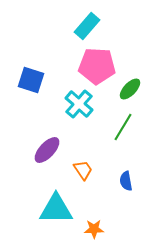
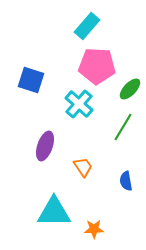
purple ellipse: moved 2 px left, 4 px up; rotated 24 degrees counterclockwise
orange trapezoid: moved 3 px up
cyan triangle: moved 2 px left, 3 px down
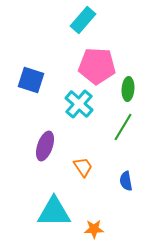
cyan rectangle: moved 4 px left, 6 px up
green ellipse: moved 2 px left; rotated 40 degrees counterclockwise
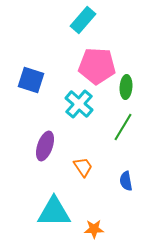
green ellipse: moved 2 px left, 2 px up
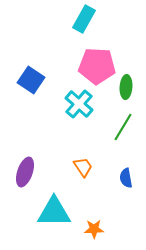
cyan rectangle: moved 1 px right, 1 px up; rotated 12 degrees counterclockwise
blue square: rotated 16 degrees clockwise
purple ellipse: moved 20 px left, 26 px down
blue semicircle: moved 3 px up
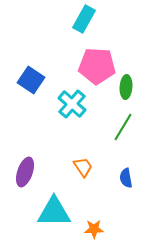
cyan cross: moved 7 px left
